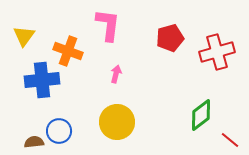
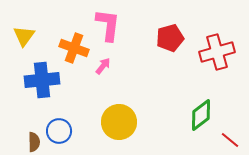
orange cross: moved 6 px right, 3 px up
pink arrow: moved 13 px left, 8 px up; rotated 24 degrees clockwise
yellow circle: moved 2 px right
brown semicircle: rotated 96 degrees clockwise
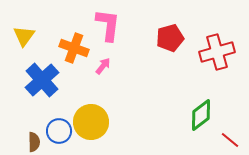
blue cross: rotated 36 degrees counterclockwise
yellow circle: moved 28 px left
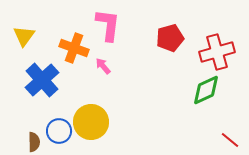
pink arrow: rotated 78 degrees counterclockwise
green diamond: moved 5 px right, 25 px up; rotated 12 degrees clockwise
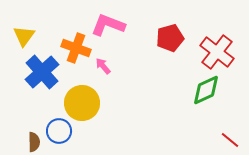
pink L-shape: rotated 76 degrees counterclockwise
orange cross: moved 2 px right
red cross: rotated 36 degrees counterclockwise
blue cross: moved 8 px up
yellow circle: moved 9 px left, 19 px up
